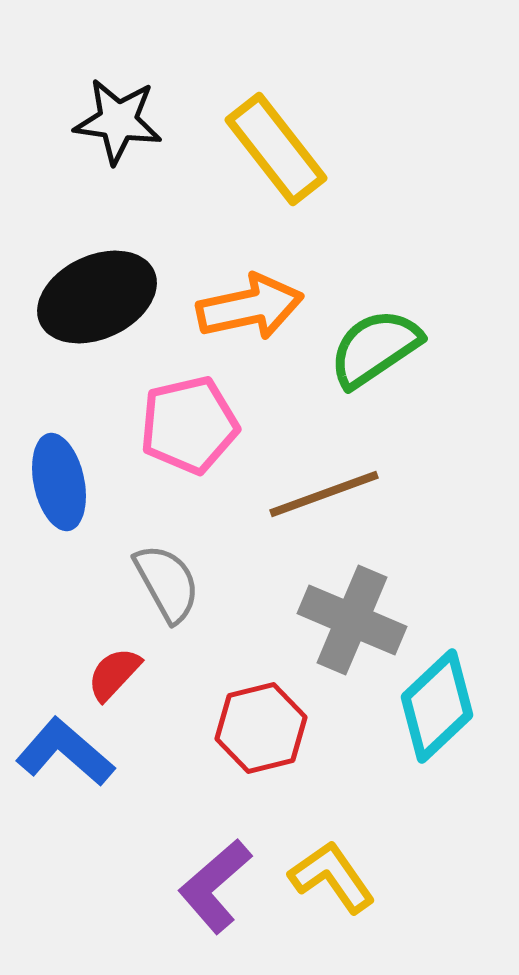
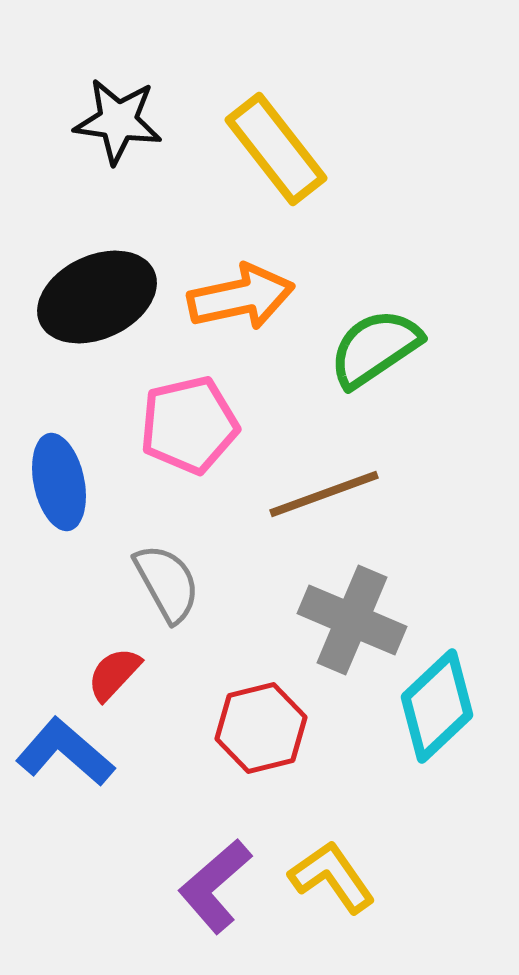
orange arrow: moved 9 px left, 10 px up
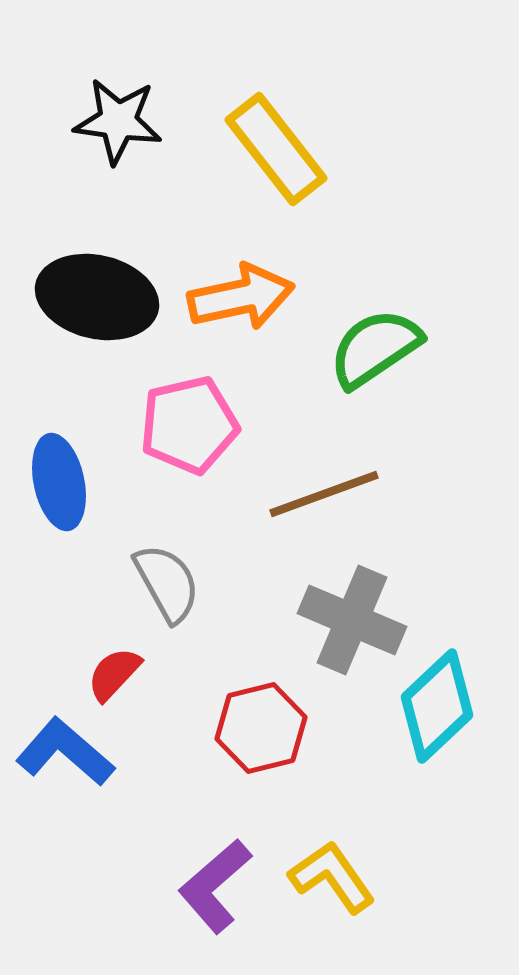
black ellipse: rotated 38 degrees clockwise
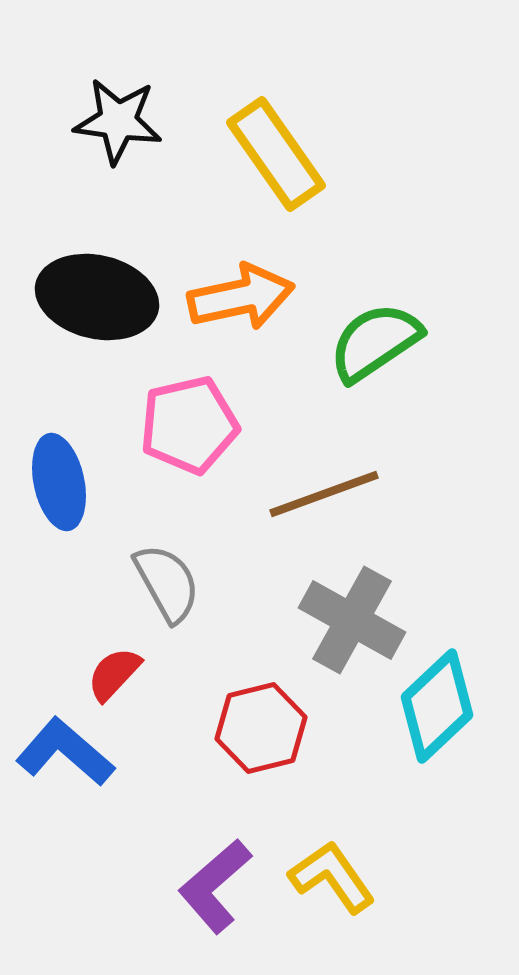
yellow rectangle: moved 5 px down; rotated 3 degrees clockwise
green semicircle: moved 6 px up
gray cross: rotated 6 degrees clockwise
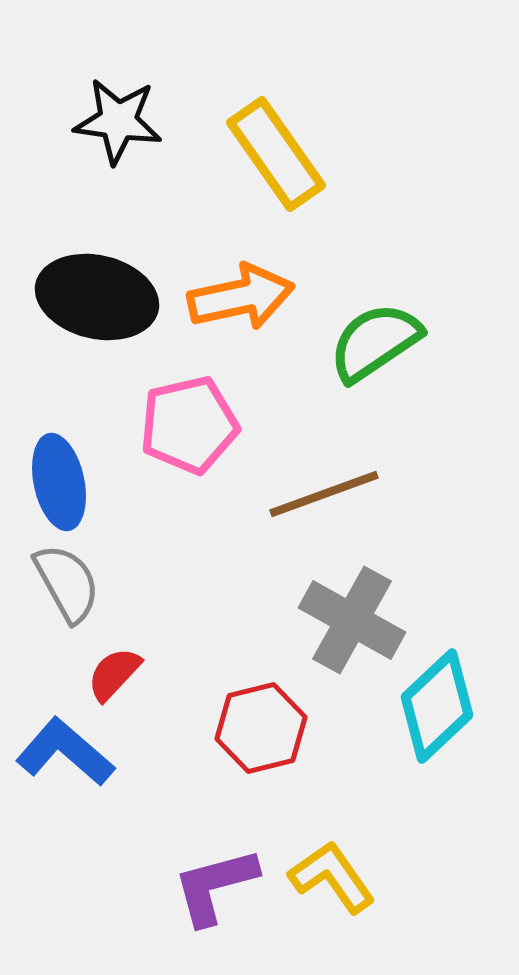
gray semicircle: moved 100 px left
purple L-shape: rotated 26 degrees clockwise
